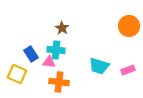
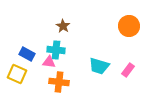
brown star: moved 1 px right, 2 px up
blue rectangle: moved 4 px left; rotated 28 degrees counterclockwise
pink rectangle: rotated 32 degrees counterclockwise
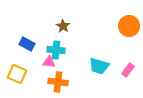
blue rectangle: moved 10 px up
orange cross: moved 1 px left
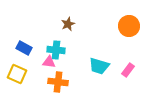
brown star: moved 5 px right, 2 px up; rotated 16 degrees clockwise
blue rectangle: moved 3 px left, 4 px down
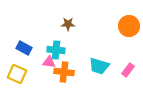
brown star: rotated 24 degrees clockwise
orange cross: moved 6 px right, 10 px up
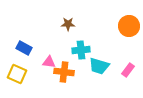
cyan cross: moved 25 px right; rotated 12 degrees counterclockwise
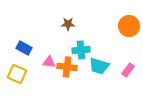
orange cross: moved 3 px right, 5 px up
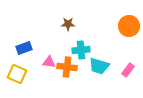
blue rectangle: rotated 49 degrees counterclockwise
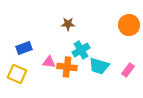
orange circle: moved 1 px up
cyan cross: rotated 24 degrees counterclockwise
